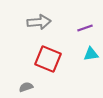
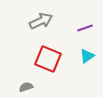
gray arrow: moved 2 px right, 1 px up; rotated 20 degrees counterclockwise
cyan triangle: moved 4 px left, 2 px down; rotated 28 degrees counterclockwise
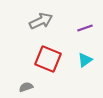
cyan triangle: moved 2 px left, 4 px down
